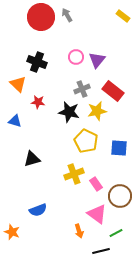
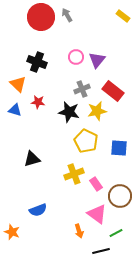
blue triangle: moved 11 px up
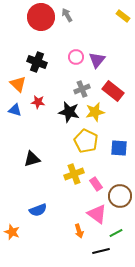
yellow star: moved 2 px left, 1 px down
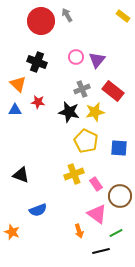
red circle: moved 4 px down
blue triangle: rotated 16 degrees counterclockwise
black triangle: moved 11 px left, 16 px down; rotated 36 degrees clockwise
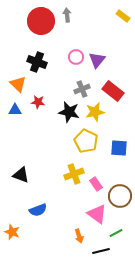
gray arrow: rotated 24 degrees clockwise
orange arrow: moved 5 px down
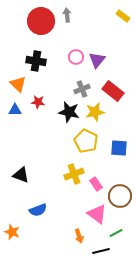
black cross: moved 1 px left, 1 px up; rotated 12 degrees counterclockwise
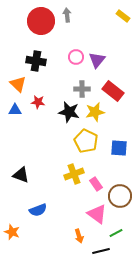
gray cross: rotated 21 degrees clockwise
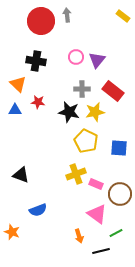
yellow cross: moved 2 px right
pink rectangle: rotated 32 degrees counterclockwise
brown circle: moved 2 px up
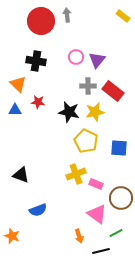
gray cross: moved 6 px right, 3 px up
brown circle: moved 1 px right, 4 px down
orange star: moved 4 px down
